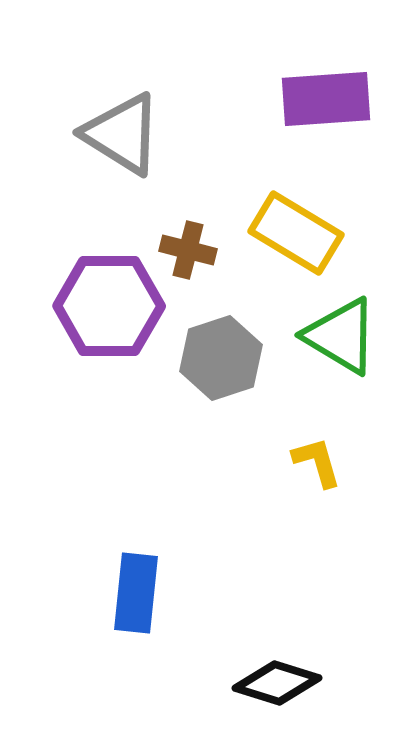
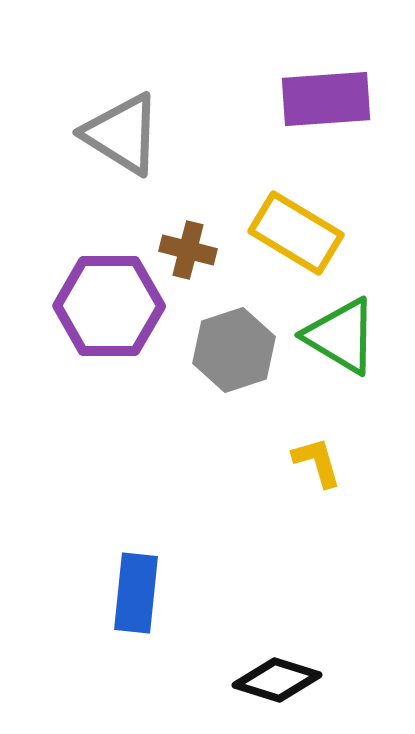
gray hexagon: moved 13 px right, 8 px up
black diamond: moved 3 px up
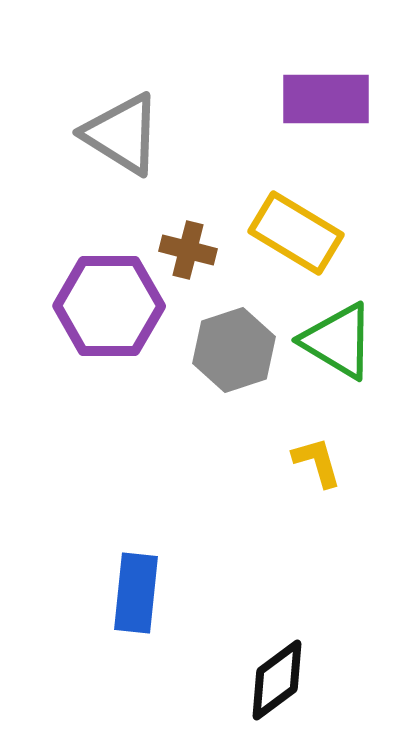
purple rectangle: rotated 4 degrees clockwise
green triangle: moved 3 px left, 5 px down
black diamond: rotated 54 degrees counterclockwise
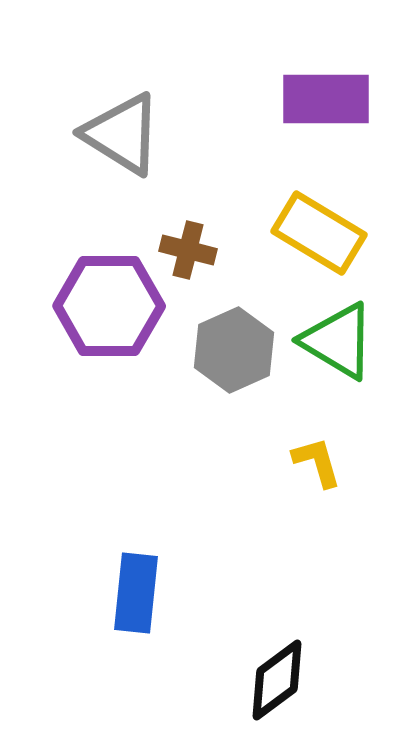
yellow rectangle: moved 23 px right
gray hexagon: rotated 6 degrees counterclockwise
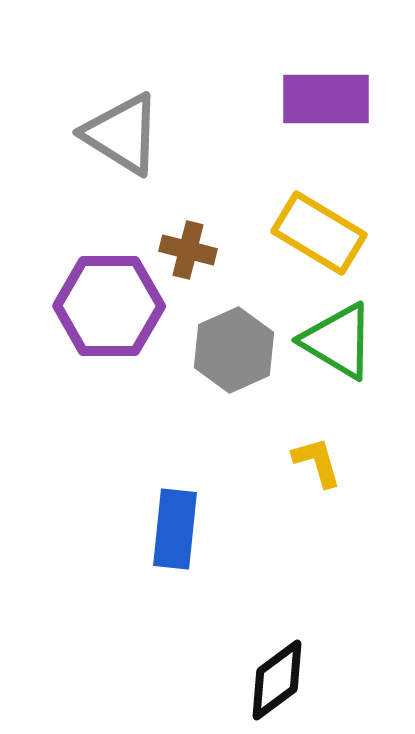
blue rectangle: moved 39 px right, 64 px up
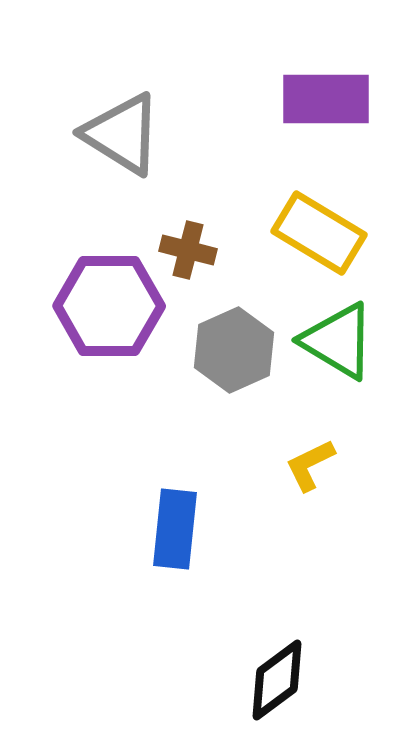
yellow L-shape: moved 7 px left, 3 px down; rotated 100 degrees counterclockwise
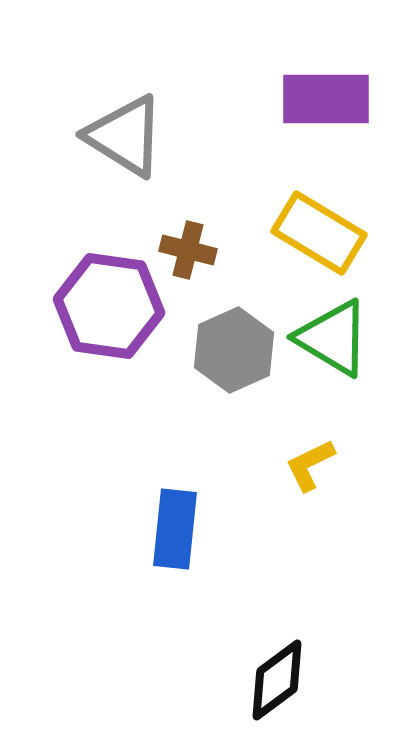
gray triangle: moved 3 px right, 2 px down
purple hexagon: rotated 8 degrees clockwise
green triangle: moved 5 px left, 3 px up
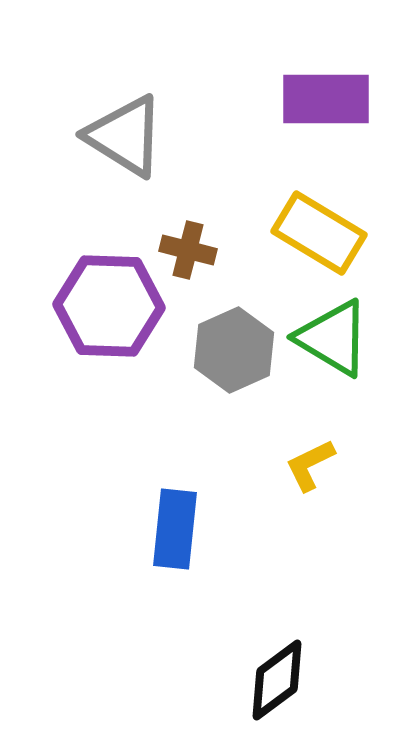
purple hexagon: rotated 6 degrees counterclockwise
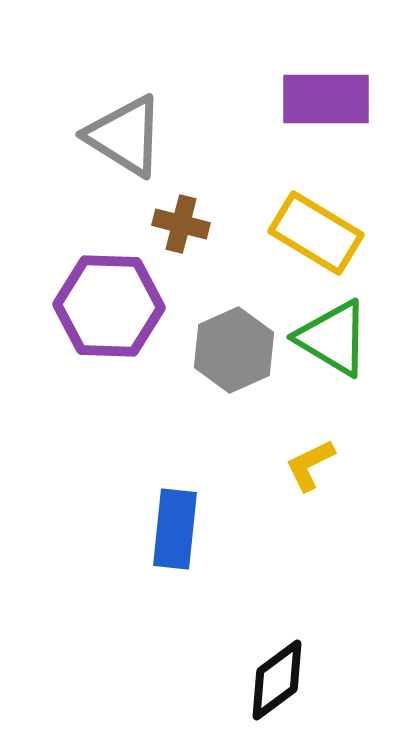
yellow rectangle: moved 3 px left
brown cross: moved 7 px left, 26 px up
